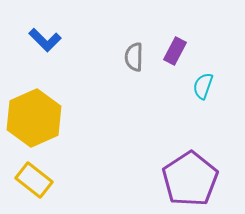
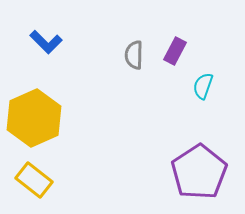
blue L-shape: moved 1 px right, 2 px down
gray semicircle: moved 2 px up
purple pentagon: moved 9 px right, 7 px up
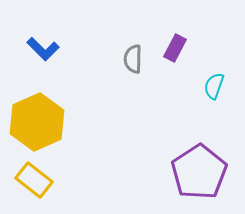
blue L-shape: moved 3 px left, 7 px down
purple rectangle: moved 3 px up
gray semicircle: moved 1 px left, 4 px down
cyan semicircle: moved 11 px right
yellow hexagon: moved 3 px right, 4 px down
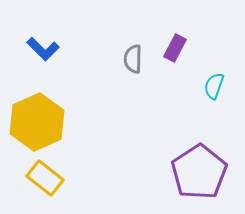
yellow rectangle: moved 11 px right, 2 px up
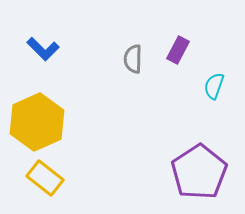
purple rectangle: moved 3 px right, 2 px down
